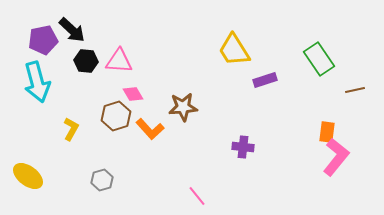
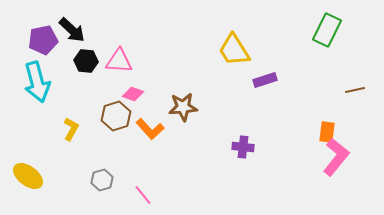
green rectangle: moved 8 px right, 29 px up; rotated 60 degrees clockwise
pink diamond: rotated 40 degrees counterclockwise
pink line: moved 54 px left, 1 px up
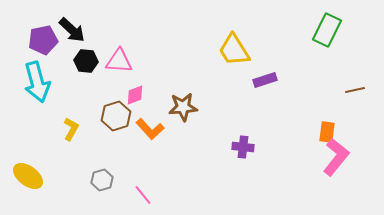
pink diamond: moved 2 px right, 1 px down; rotated 40 degrees counterclockwise
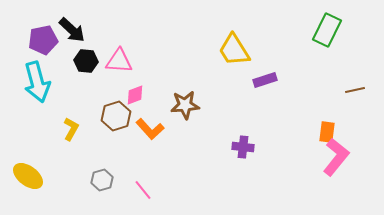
brown star: moved 2 px right, 2 px up
pink line: moved 5 px up
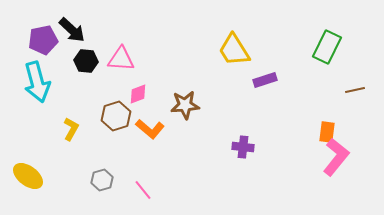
green rectangle: moved 17 px down
pink triangle: moved 2 px right, 2 px up
pink diamond: moved 3 px right, 1 px up
orange L-shape: rotated 8 degrees counterclockwise
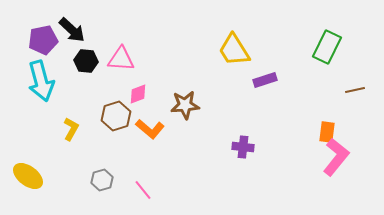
cyan arrow: moved 4 px right, 1 px up
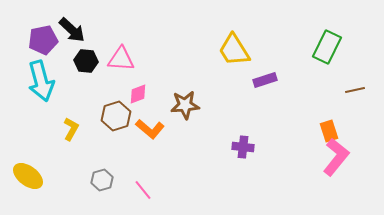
orange rectangle: moved 2 px right, 1 px up; rotated 25 degrees counterclockwise
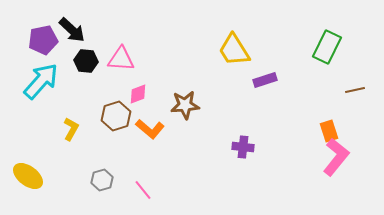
cyan arrow: rotated 123 degrees counterclockwise
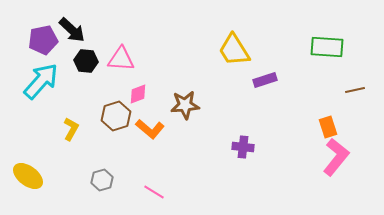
green rectangle: rotated 68 degrees clockwise
orange rectangle: moved 1 px left, 4 px up
pink line: moved 11 px right, 2 px down; rotated 20 degrees counterclockwise
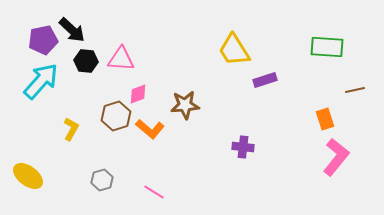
orange rectangle: moved 3 px left, 8 px up
